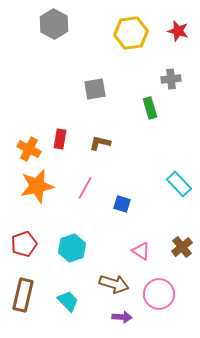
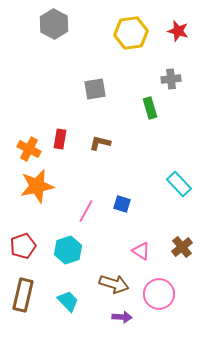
pink line: moved 1 px right, 23 px down
red pentagon: moved 1 px left, 2 px down
cyan hexagon: moved 4 px left, 2 px down
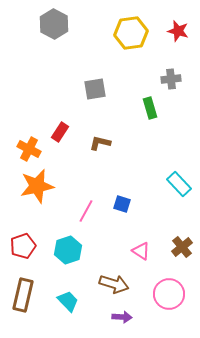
red rectangle: moved 7 px up; rotated 24 degrees clockwise
pink circle: moved 10 px right
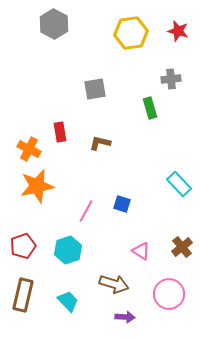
red rectangle: rotated 42 degrees counterclockwise
purple arrow: moved 3 px right
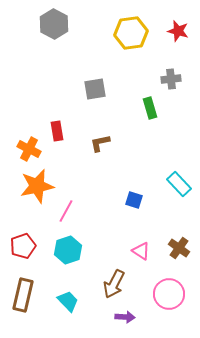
red rectangle: moved 3 px left, 1 px up
brown L-shape: rotated 25 degrees counterclockwise
blue square: moved 12 px right, 4 px up
pink line: moved 20 px left
brown cross: moved 3 px left, 1 px down; rotated 15 degrees counterclockwise
brown arrow: rotated 100 degrees clockwise
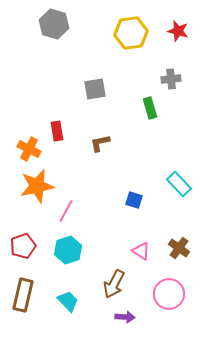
gray hexagon: rotated 12 degrees counterclockwise
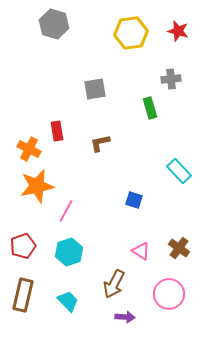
cyan rectangle: moved 13 px up
cyan hexagon: moved 1 px right, 2 px down
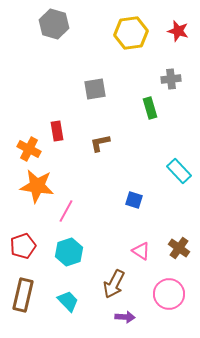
orange star: rotated 20 degrees clockwise
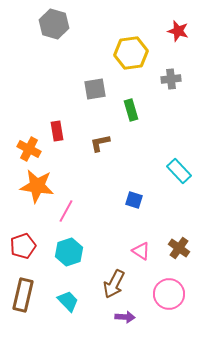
yellow hexagon: moved 20 px down
green rectangle: moved 19 px left, 2 px down
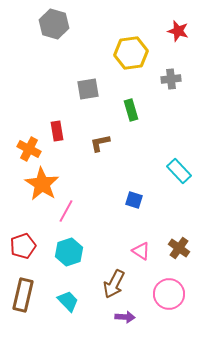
gray square: moved 7 px left
orange star: moved 5 px right, 2 px up; rotated 24 degrees clockwise
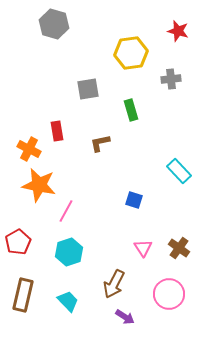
orange star: moved 3 px left, 1 px down; rotated 20 degrees counterclockwise
red pentagon: moved 5 px left, 4 px up; rotated 10 degrees counterclockwise
pink triangle: moved 2 px right, 3 px up; rotated 24 degrees clockwise
purple arrow: rotated 30 degrees clockwise
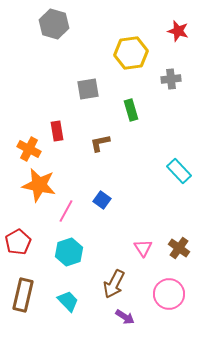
blue square: moved 32 px left; rotated 18 degrees clockwise
